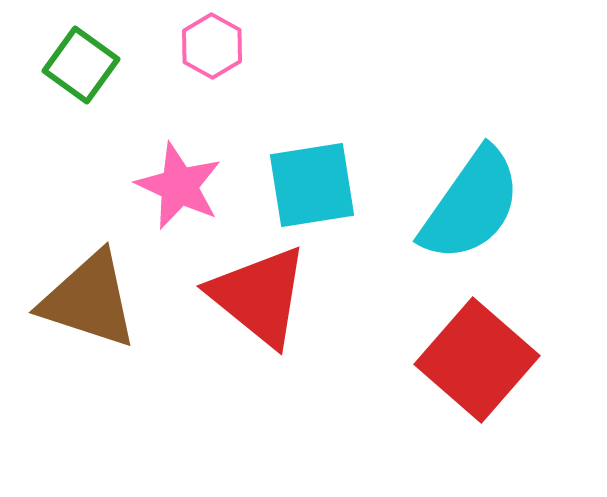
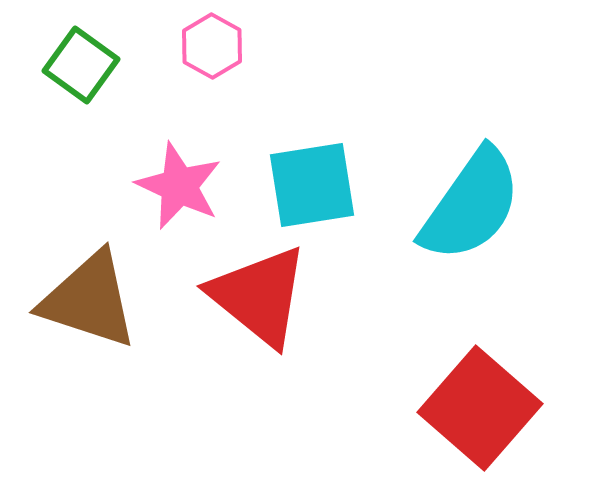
red square: moved 3 px right, 48 px down
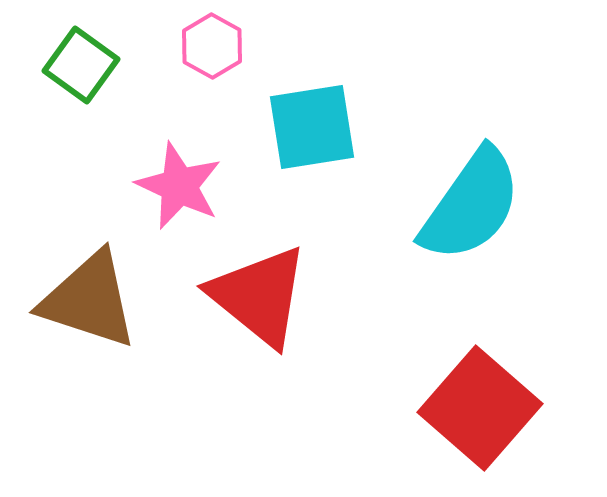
cyan square: moved 58 px up
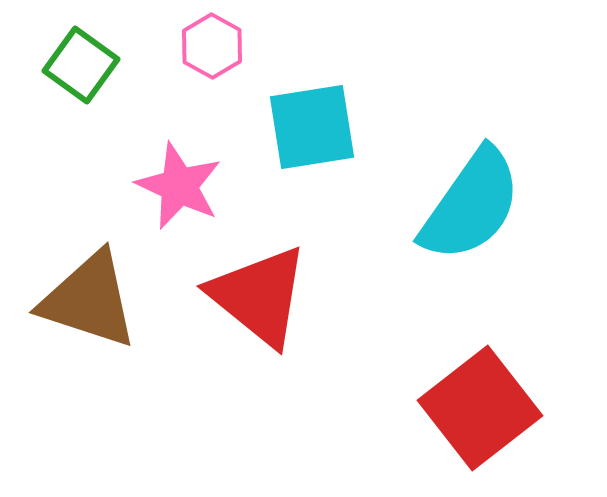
red square: rotated 11 degrees clockwise
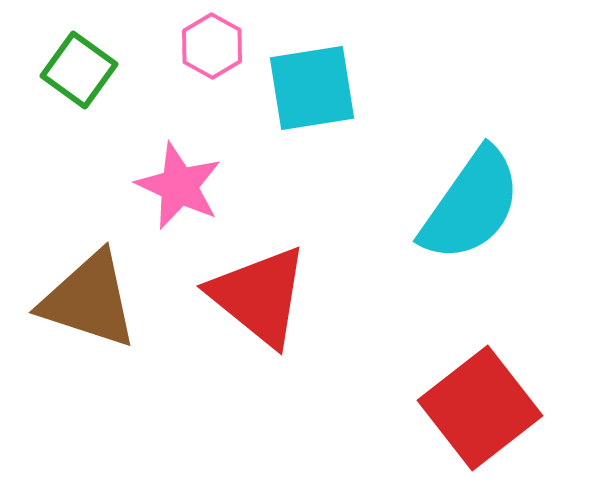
green square: moved 2 px left, 5 px down
cyan square: moved 39 px up
